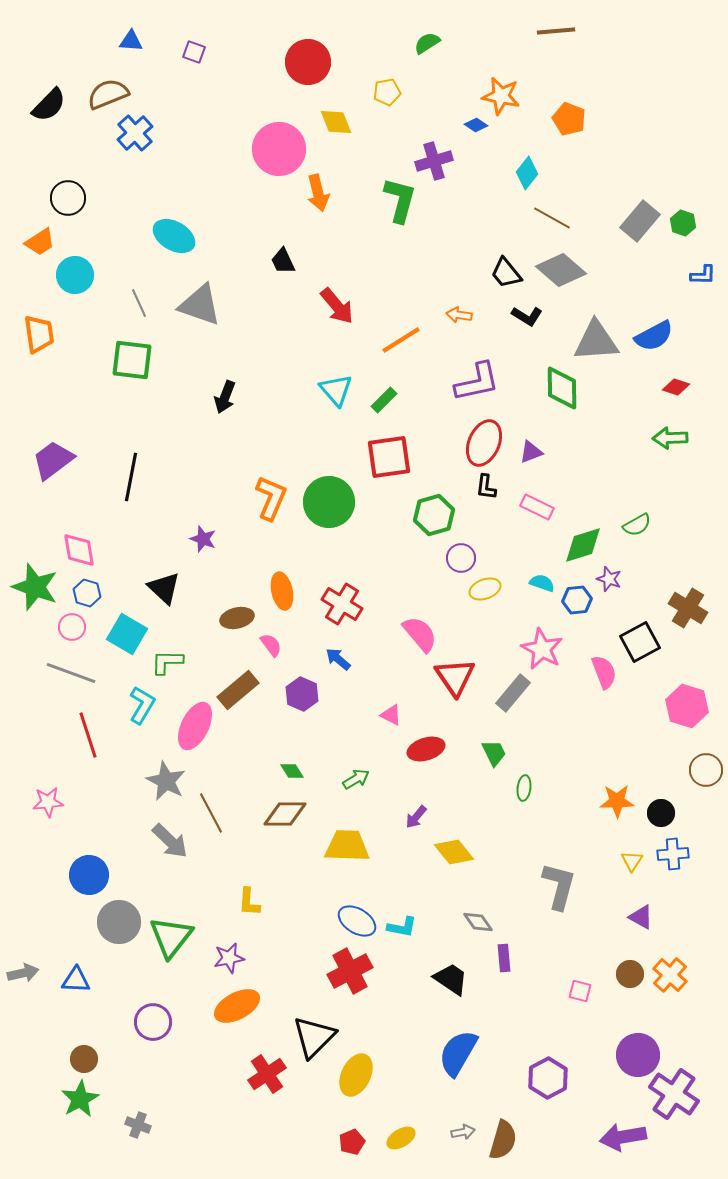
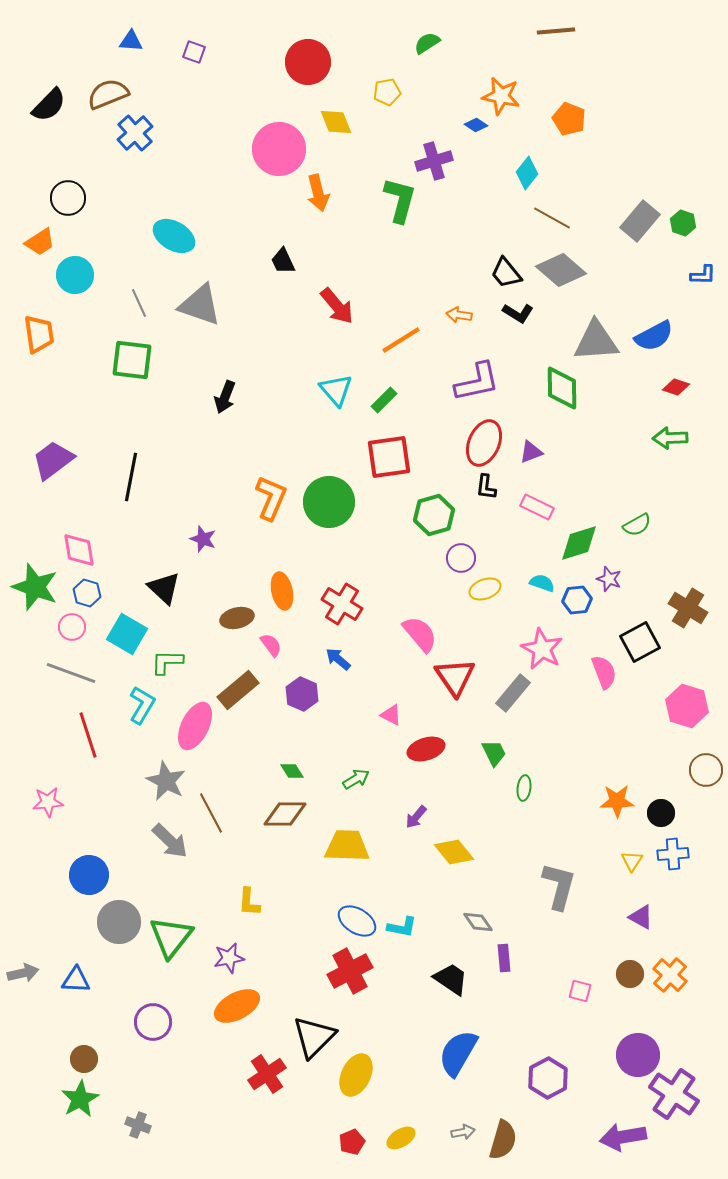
black L-shape at (527, 316): moved 9 px left, 3 px up
green diamond at (583, 545): moved 4 px left, 2 px up
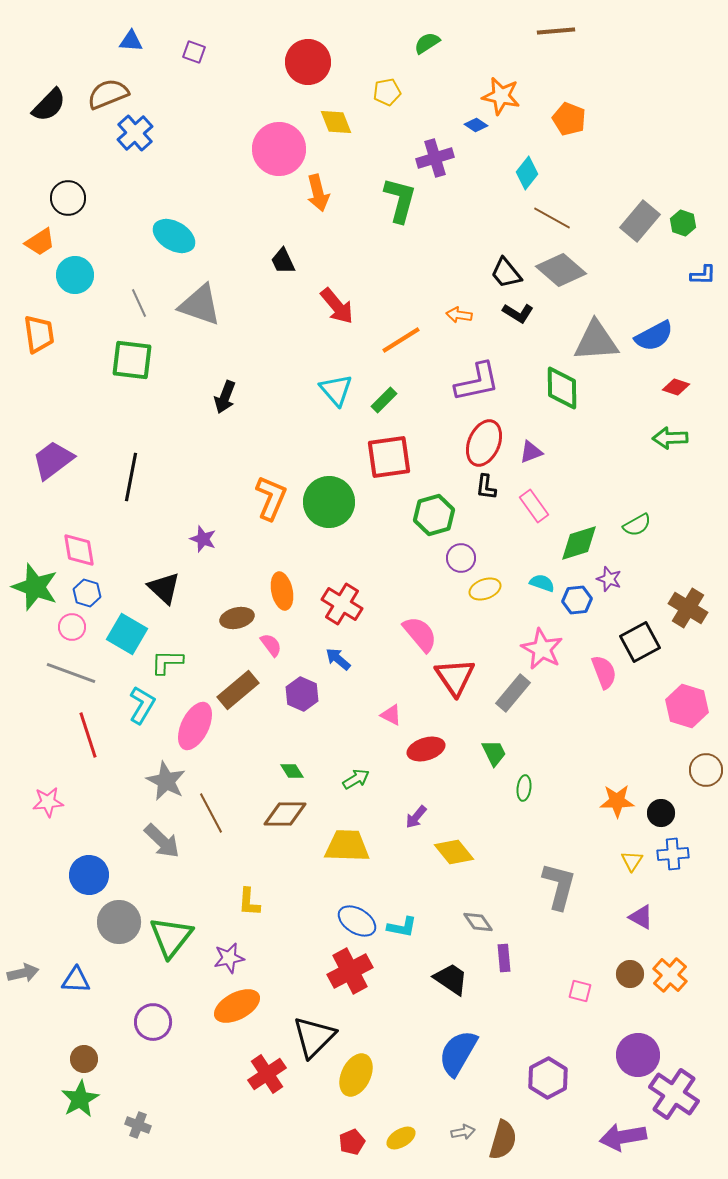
purple cross at (434, 161): moved 1 px right, 3 px up
pink rectangle at (537, 507): moved 3 px left, 1 px up; rotated 28 degrees clockwise
gray arrow at (170, 841): moved 8 px left
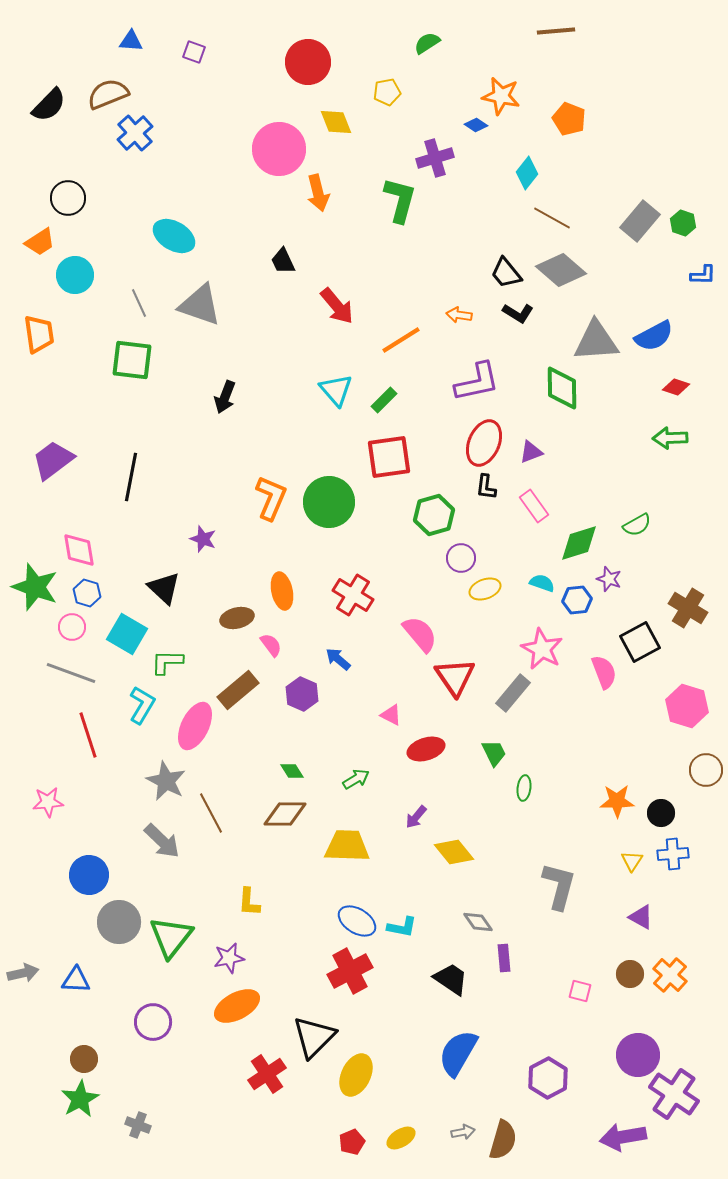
red cross at (342, 604): moved 11 px right, 9 px up
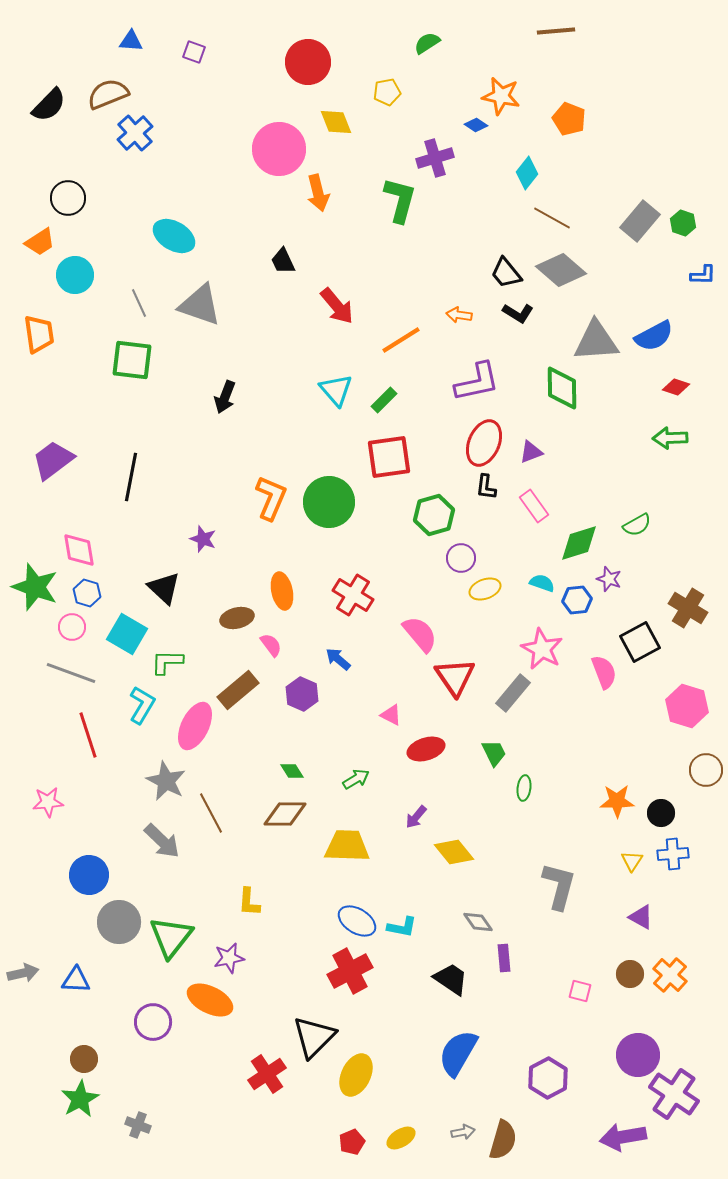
orange ellipse at (237, 1006): moved 27 px left, 6 px up; rotated 54 degrees clockwise
